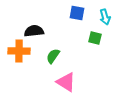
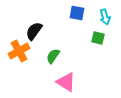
black semicircle: rotated 48 degrees counterclockwise
green square: moved 3 px right
orange cross: rotated 30 degrees counterclockwise
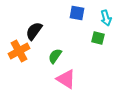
cyan arrow: moved 1 px right, 1 px down
green semicircle: moved 2 px right
pink triangle: moved 3 px up
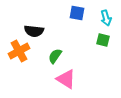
black semicircle: rotated 120 degrees counterclockwise
green square: moved 5 px right, 2 px down
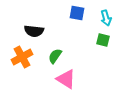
orange cross: moved 3 px right, 6 px down
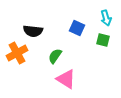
blue square: moved 15 px down; rotated 14 degrees clockwise
black semicircle: moved 1 px left
orange cross: moved 5 px left, 4 px up
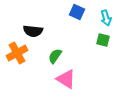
blue square: moved 16 px up
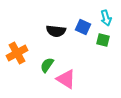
blue square: moved 6 px right, 15 px down
black semicircle: moved 23 px right
green semicircle: moved 8 px left, 9 px down
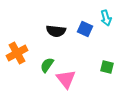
blue square: moved 2 px right, 2 px down
green square: moved 4 px right, 27 px down
pink triangle: rotated 20 degrees clockwise
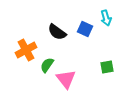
black semicircle: moved 1 px right, 1 px down; rotated 30 degrees clockwise
orange cross: moved 9 px right, 3 px up
green square: rotated 24 degrees counterclockwise
